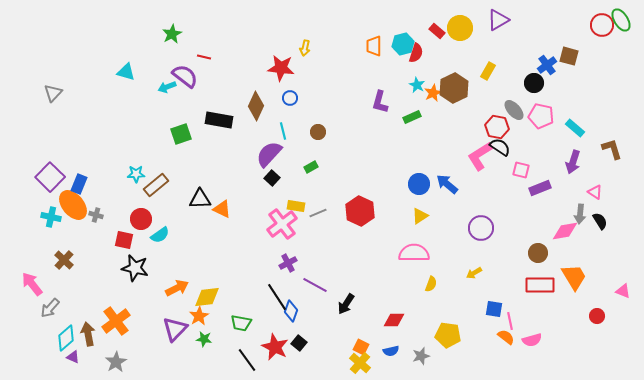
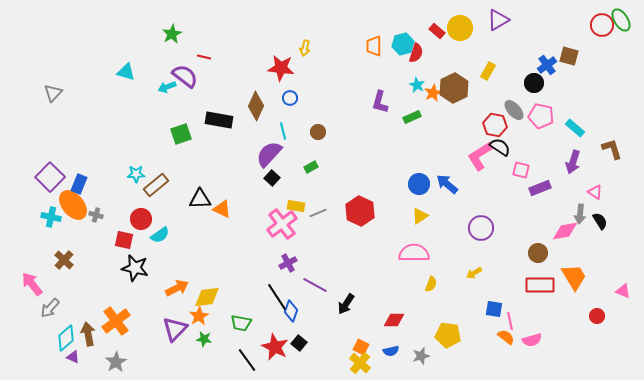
red hexagon at (497, 127): moved 2 px left, 2 px up
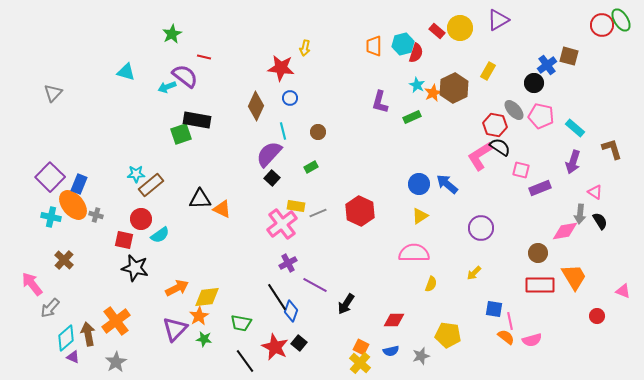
black rectangle at (219, 120): moved 22 px left
brown rectangle at (156, 185): moved 5 px left
yellow arrow at (474, 273): rotated 14 degrees counterclockwise
black line at (247, 360): moved 2 px left, 1 px down
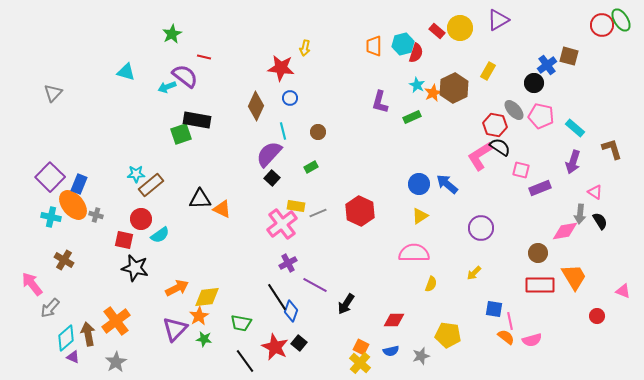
brown cross at (64, 260): rotated 12 degrees counterclockwise
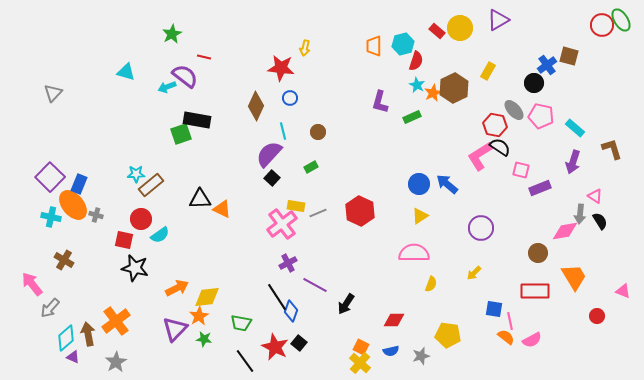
red semicircle at (416, 53): moved 8 px down
pink triangle at (595, 192): moved 4 px down
red rectangle at (540, 285): moved 5 px left, 6 px down
pink semicircle at (532, 340): rotated 12 degrees counterclockwise
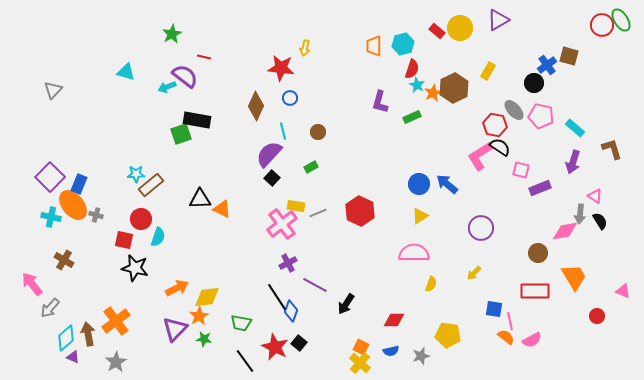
red semicircle at (416, 61): moved 4 px left, 8 px down
gray triangle at (53, 93): moved 3 px up
cyan semicircle at (160, 235): moved 2 px left, 2 px down; rotated 36 degrees counterclockwise
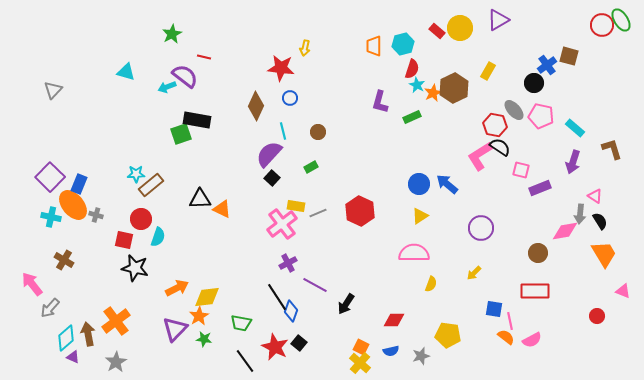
orange trapezoid at (574, 277): moved 30 px right, 23 px up
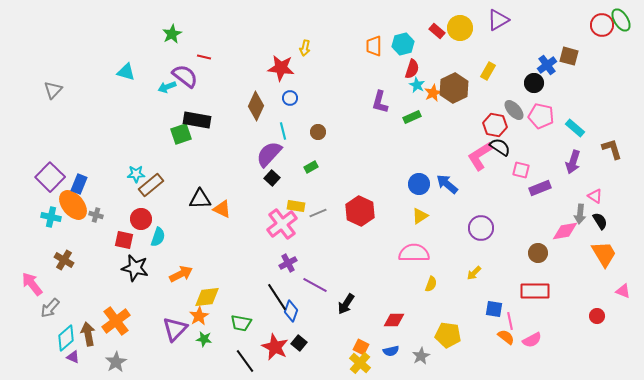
orange arrow at (177, 288): moved 4 px right, 14 px up
gray star at (421, 356): rotated 12 degrees counterclockwise
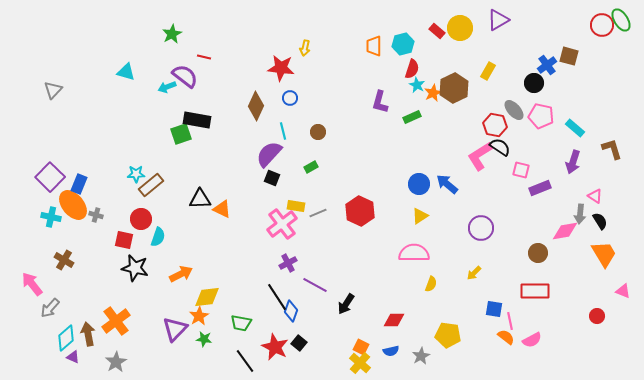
black square at (272, 178): rotated 21 degrees counterclockwise
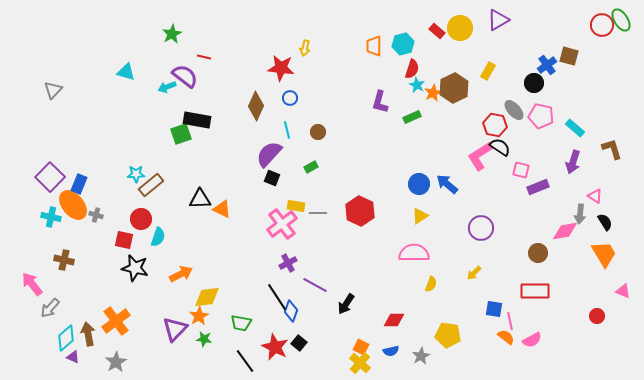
cyan line at (283, 131): moved 4 px right, 1 px up
purple rectangle at (540, 188): moved 2 px left, 1 px up
gray line at (318, 213): rotated 24 degrees clockwise
black semicircle at (600, 221): moved 5 px right, 1 px down
brown cross at (64, 260): rotated 18 degrees counterclockwise
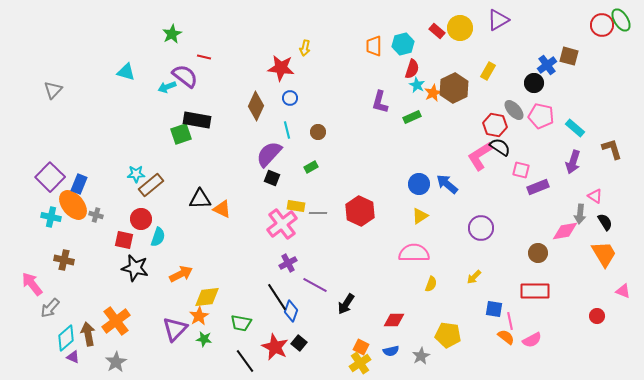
yellow arrow at (474, 273): moved 4 px down
yellow cross at (360, 363): rotated 15 degrees clockwise
